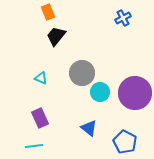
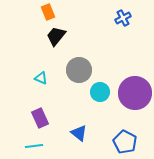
gray circle: moved 3 px left, 3 px up
blue triangle: moved 10 px left, 5 px down
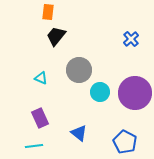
orange rectangle: rotated 28 degrees clockwise
blue cross: moved 8 px right, 21 px down; rotated 14 degrees counterclockwise
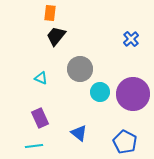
orange rectangle: moved 2 px right, 1 px down
gray circle: moved 1 px right, 1 px up
purple circle: moved 2 px left, 1 px down
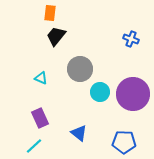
blue cross: rotated 28 degrees counterclockwise
blue pentagon: moved 1 px left; rotated 25 degrees counterclockwise
cyan line: rotated 36 degrees counterclockwise
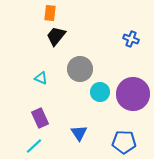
blue triangle: rotated 18 degrees clockwise
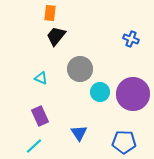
purple rectangle: moved 2 px up
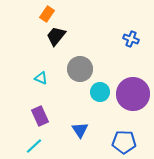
orange rectangle: moved 3 px left, 1 px down; rotated 28 degrees clockwise
blue triangle: moved 1 px right, 3 px up
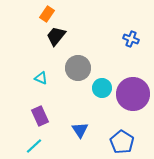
gray circle: moved 2 px left, 1 px up
cyan circle: moved 2 px right, 4 px up
blue pentagon: moved 2 px left; rotated 30 degrees clockwise
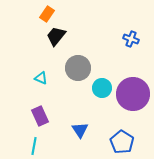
cyan line: rotated 36 degrees counterclockwise
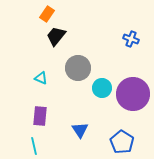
purple rectangle: rotated 30 degrees clockwise
cyan line: rotated 24 degrees counterclockwise
